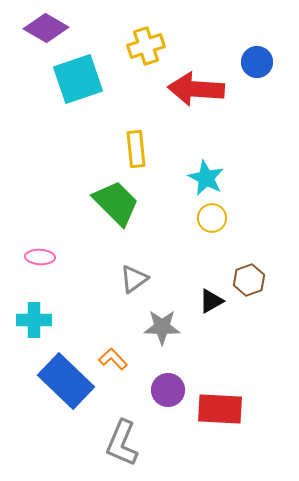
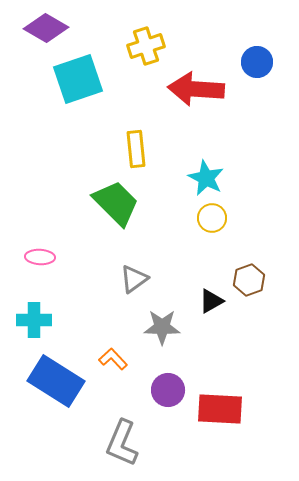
blue rectangle: moved 10 px left; rotated 12 degrees counterclockwise
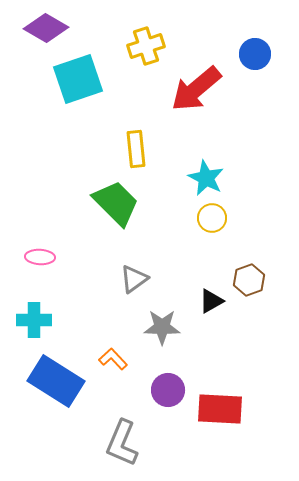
blue circle: moved 2 px left, 8 px up
red arrow: rotated 44 degrees counterclockwise
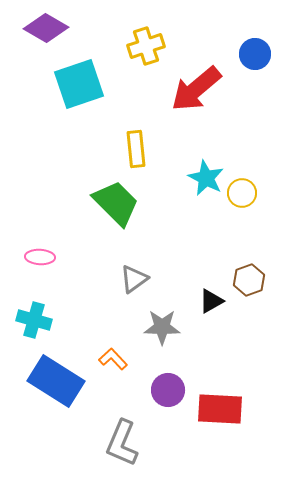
cyan square: moved 1 px right, 5 px down
yellow circle: moved 30 px right, 25 px up
cyan cross: rotated 16 degrees clockwise
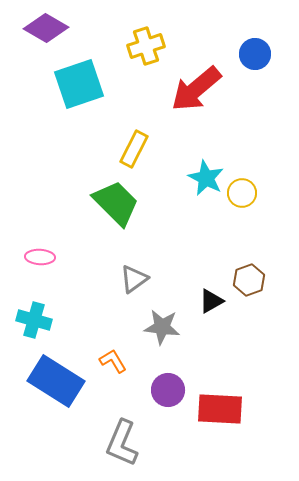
yellow rectangle: moved 2 px left; rotated 33 degrees clockwise
gray star: rotated 6 degrees clockwise
orange L-shape: moved 2 px down; rotated 12 degrees clockwise
